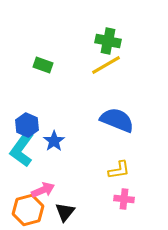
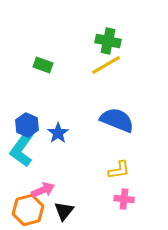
blue star: moved 4 px right, 8 px up
black triangle: moved 1 px left, 1 px up
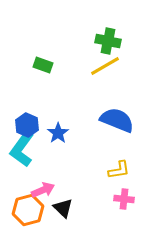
yellow line: moved 1 px left, 1 px down
black triangle: moved 1 px left, 3 px up; rotated 25 degrees counterclockwise
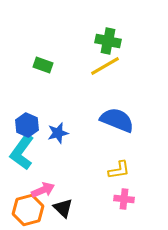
blue star: rotated 20 degrees clockwise
cyan L-shape: moved 3 px down
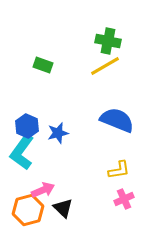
blue hexagon: moved 1 px down
pink cross: rotated 30 degrees counterclockwise
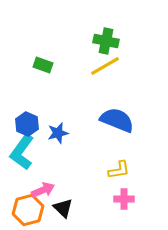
green cross: moved 2 px left
blue hexagon: moved 2 px up
pink cross: rotated 24 degrees clockwise
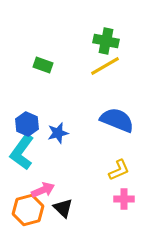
yellow L-shape: rotated 15 degrees counterclockwise
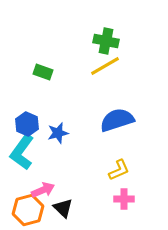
green rectangle: moved 7 px down
blue semicircle: rotated 40 degrees counterclockwise
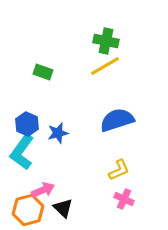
pink cross: rotated 24 degrees clockwise
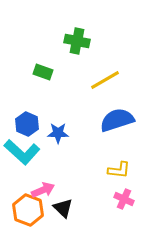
green cross: moved 29 px left
yellow line: moved 14 px down
blue star: rotated 15 degrees clockwise
cyan L-shape: rotated 84 degrees counterclockwise
yellow L-shape: rotated 30 degrees clockwise
orange hexagon: rotated 24 degrees counterclockwise
